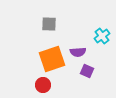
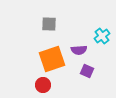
purple semicircle: moved 1 px right, 2 px up
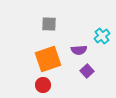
orange square: moved 4 px left
purple square: rotated 24 degrees clockwise
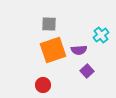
cyan cross: moved 1 px left, 1 px up
orange square: moved 5 px right, 9 px up
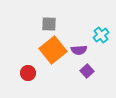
orange square: rotated 20 degrees counterclockwise
red circle: moved 15 px left, 12 px up
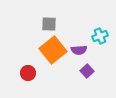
cyan cross: moved 1 px left, 1 px down; rotated 14 degrees clockwise
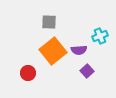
gray square: moved 2 px up
orange square: moved 1 px down
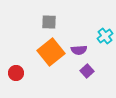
cyan cross: moved 5 px right; rotated 14 degrees counterclockwise
orange square: moved 2 px left, 1 px down
red circle: moved 12 px left
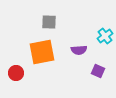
orange square: moved 9 px left; rotated 28 degrees clockwise
purple square: moved 11 px right; rotated 24 degrees counterclockwise
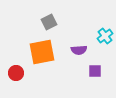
gray square: rotated 28 degrees counterclockwise
purple square: moved 3 px left; rotated 24 degrees counterclockwise
